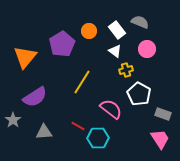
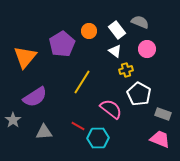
pink trapezoid: rotated 35 degrees counterclockwise
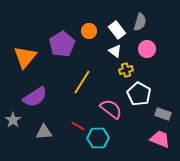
gray semicircle: rotated 84 degrees clockwise
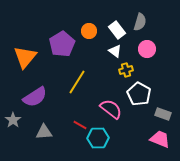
yellow line: moved 5 px left
red line: moved 2 px right, 1 px up
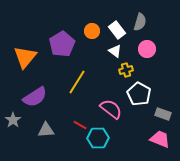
orange circle: moved 3 px right
gray triangle: moved 2 px right, 2 px up
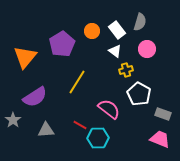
pink semicircle: moved 2 px left
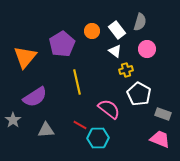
yellow line: rotated 45 degrees counterclockwise
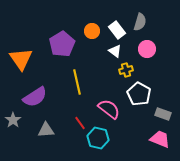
orange triangle: moved 4 px left, 2 px down; rotated 15 degrees counterclockwise
red line: moved 2 px up; rotated 24 degrees clockwise
cyan hexagon: rotated 15 degrees clockwise
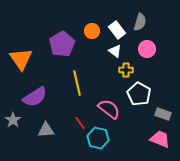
yellow cross: rotated 16 degrees clockwise
yellow line: moved 1 px down
